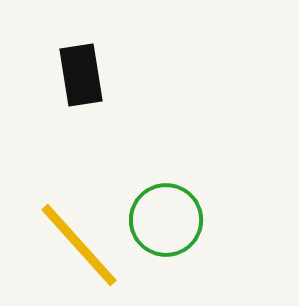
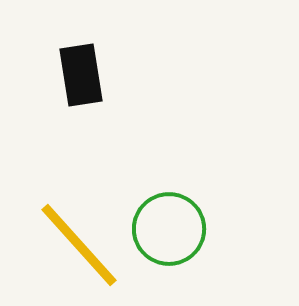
green circle: moved 3 px right, 9 px down
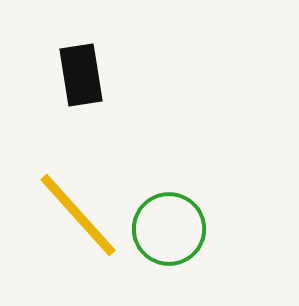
yellow line: moved 1 px left, 30 px up
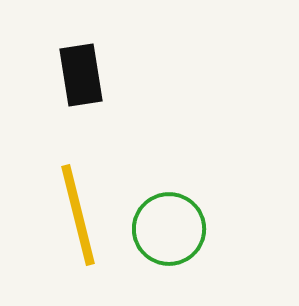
yellow line: rotated 28 degrees clockwise
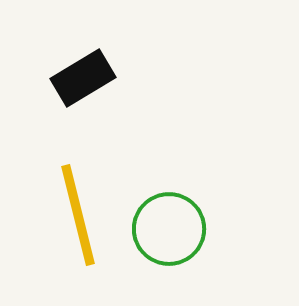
black rectangle: moved 2 px right, 3 px down; rotated 68 degrees clockwise
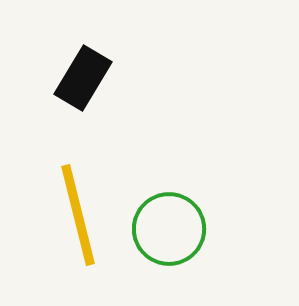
black rectangle: rotated 28 degrees counterclockwise
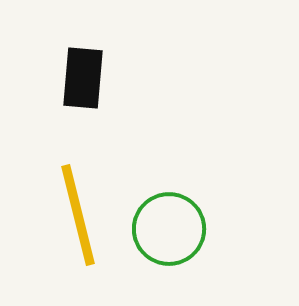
black rectangle: rotated 26 degrees counterclockwise
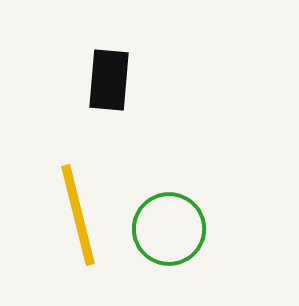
black rectangle: moved 26 px right, 2 px down
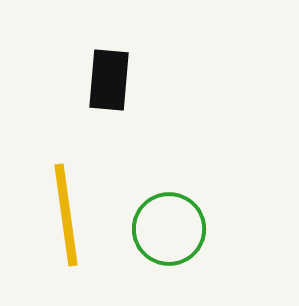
yellow line: moved 12 px left; rotated 6 degrees clockwise
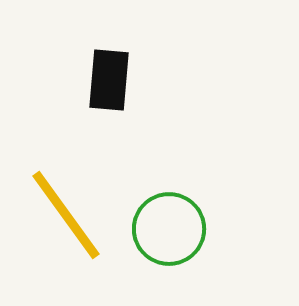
yellow line: rotated 28 degrees counterclockwise
